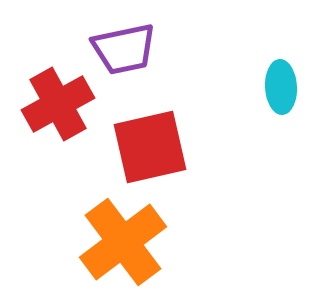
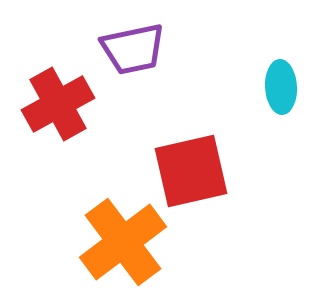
purple trapezoid: moved 9 px right
red square: moved 41 px right, 24 px down
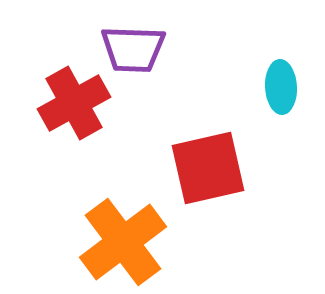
purple trapezoid: rotated 14 degrees clockwise
red cross: moved 16 px right, 1 px up
red square: moved 17 px right, 3 px up
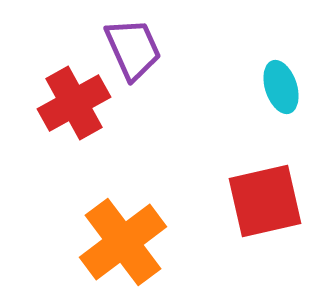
purple trapezoid: rotated 116 degrees counterclockwise
cyan ellipse: rotated 15 degrees counterclockwise
red square: moved 57 px right, 33 px down
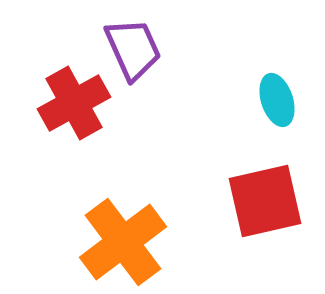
cyan ellipse: moved 4 px left, 13 px down
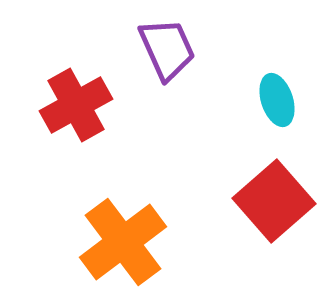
purple trapezoid: moved 34 px right
red cross: moved 2 px right, 2 px down
red square: moved 9 px right; rotated 28 degrees counterclockwise
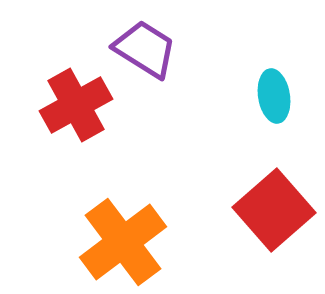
purple trapezoid: moved 22 px left; rotated 34 degrees counterclockwise
cyan ellipse: moved 3 px left, 4 px up; rotated 9 degrees clockwise
red square: moved 9 px down
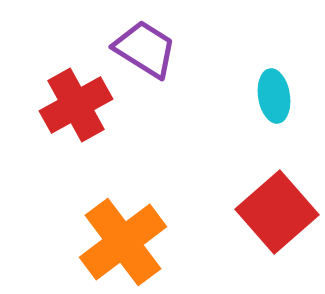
red square: moved 3 px right, 2 px down
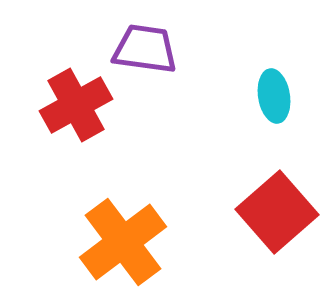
purple trapezoid: rotated 24 degrees counterclockwise
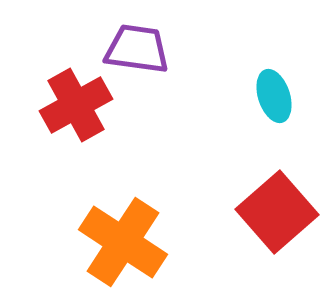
purple trapezoid: moved 8 px left
cyan ellipse: rotated 9 degrees counterclockwise
orange cross: rotated 20 degrees counterclockwise
